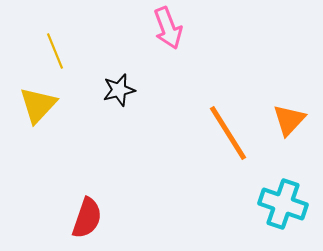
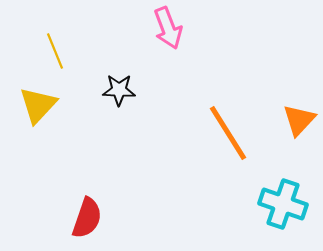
black star: rotated 16 degrees clockwise
orange triangle: moved 10 px right
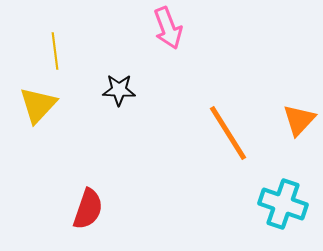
yellow line: rotated 15 degrees clockwise
red semicircle: moved 1 px right, 9 px up
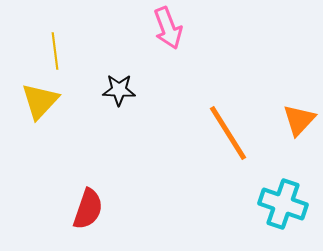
yellow triangle: moved 2 px right, 4 px up
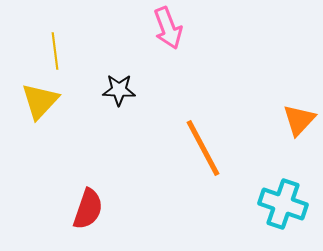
orange line: moved 25 px left, 15 px down; rotated 4 degrees clockwise
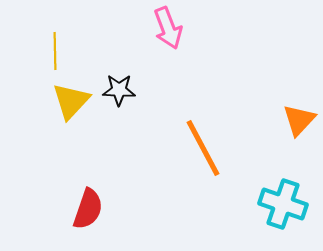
yellow line: rotated 6 degrees clockwise
yellow triangle: moved 31 px right
